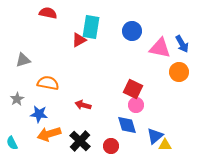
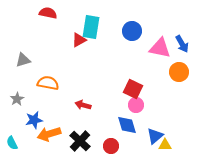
blue star: moved 5 px left, 6 px down; rotated 18 degrees counterclockwise
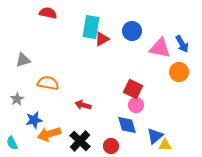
red triangle: moved 23 px right, 1 px up
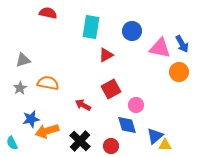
red triangle: moved 4 px right, 16 px down
red square: moved 22 px left; rotated 36 degrees clockwise
gray star: moved 3 px right, 11 px up
red arrow: rotated 14 degrees clockwise
blue star: moved 3 px left, 1 px up
orange arrow: moved 2 px left, 3 px up
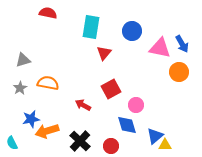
red triangle: moved 2 px left, 2 px up; rotated 21 degrees counterclockwise
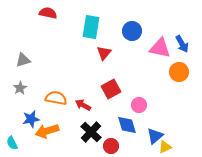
orange semicircle: moved 8 px right, 15 px down
pink circle: moved 3 px right
black cross: moved 11 px right, 9 px up
yellow triangle: moved 2 px down; rotated 24 degrees counterclockwise
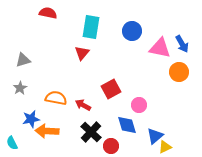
red triangle: moved 22 px left
orange arrow: rotated 20 degrees clockwise
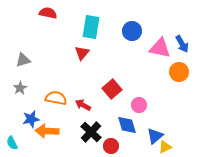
red square: moved 1 px right; rotated 12 degrees counterclockwise
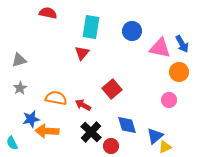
gray triangle: moved 4 px left
pink circle: moved 30 px right, 5 px up
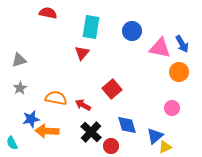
pink circle: moved 3 px right, 8 px down
